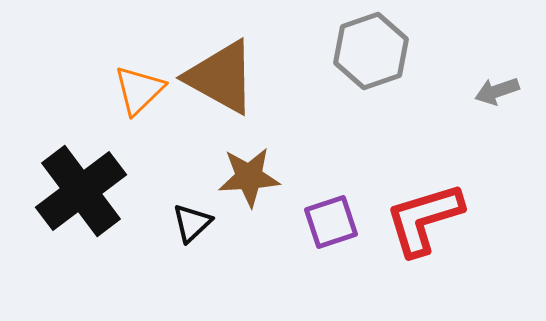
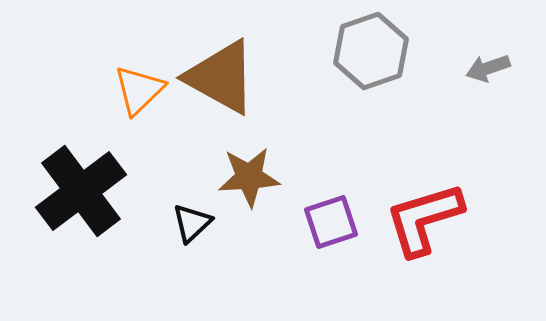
gray arrow: moved 9 px left, 23 px up
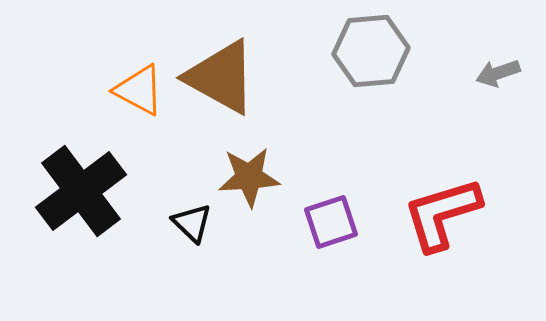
gray hexagon: rotated 14 degrees clockwise
gray arrow: moved 10 px right, 5 px down
orange triangle: rotated 48 degrees counterclockwise
red L-shape: moved 18 px right, 5 px up
black triangle: rotated 33 degrees counterclockwise
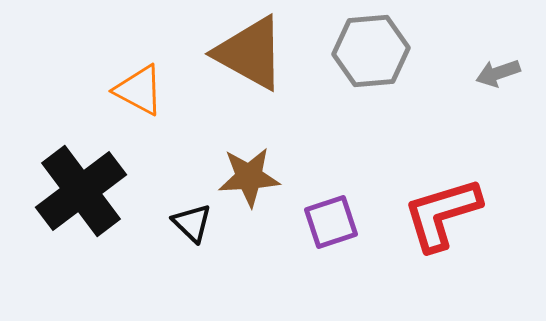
brown triangle: moved 29 px right, 24 px up
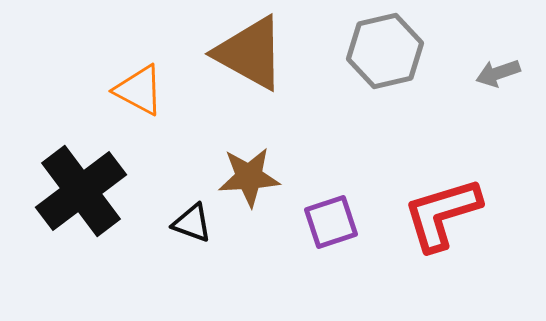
gray hexagon: moved 14 px right; rotated 8 degrees counterclockwise
black triangle: rotated 24 degrees counterclockwise
